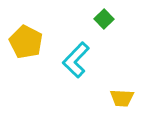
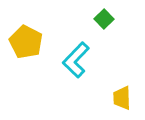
yellow trapezoid: rotated 85 degrees clockwise
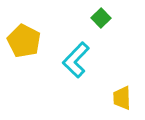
green square: moved 3 px left, 1 px up
yellow pentagon: moved 2 px left, 1 px up
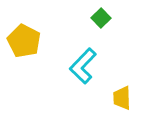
cyan L-shape: moved 7 px right, 6 px down
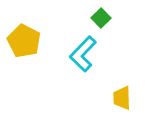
cyan L-shape: moved 12 px up
